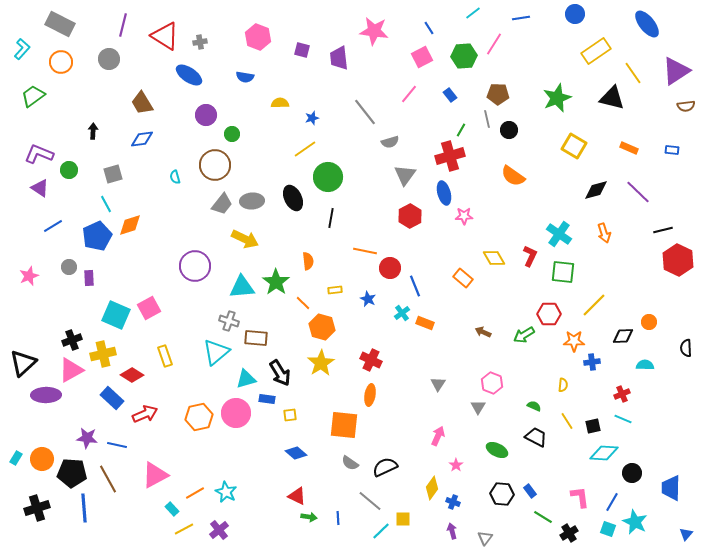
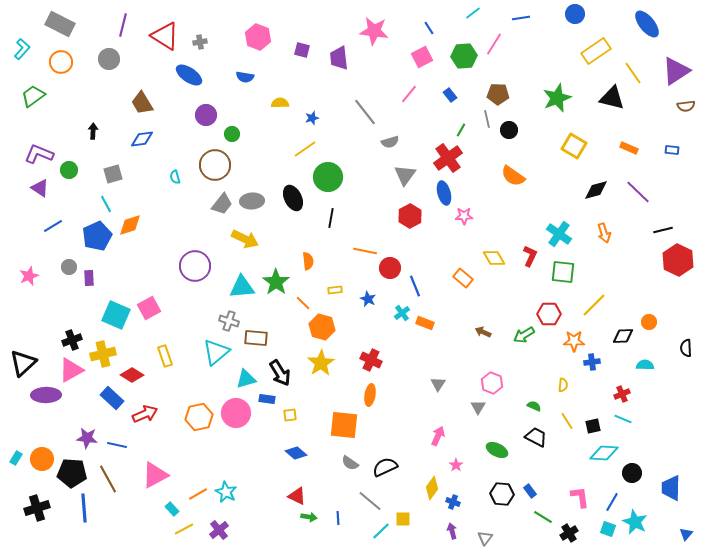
red cross at (450, 156): moved 2 px left, 2 px down; rotated 20 degrees counterclockwise
orange line at (195, 493): moved 3 px right, 1 px down
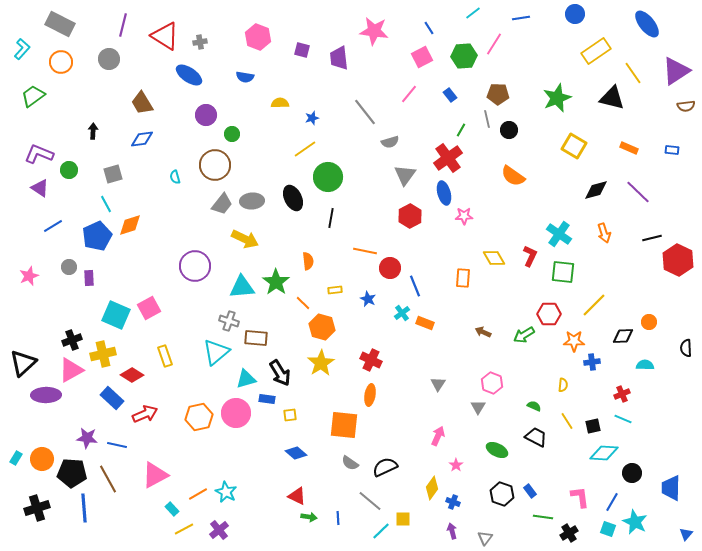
black line at (663, 230): moved 11 px left, 8 px down
orange rectangle at (463, 278): rotated 54 degrees clockwise
black hexagon at (502, 494): rotated 15 degrees clockwise
green line at (543, 517): rotated 24 degrees counterclockwise
